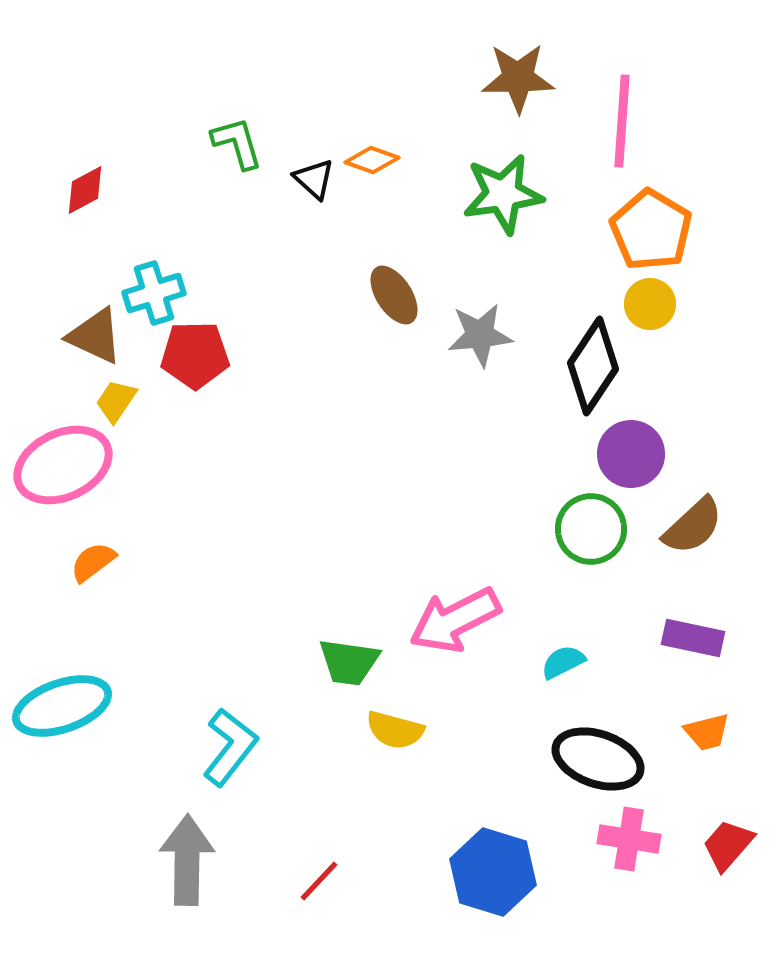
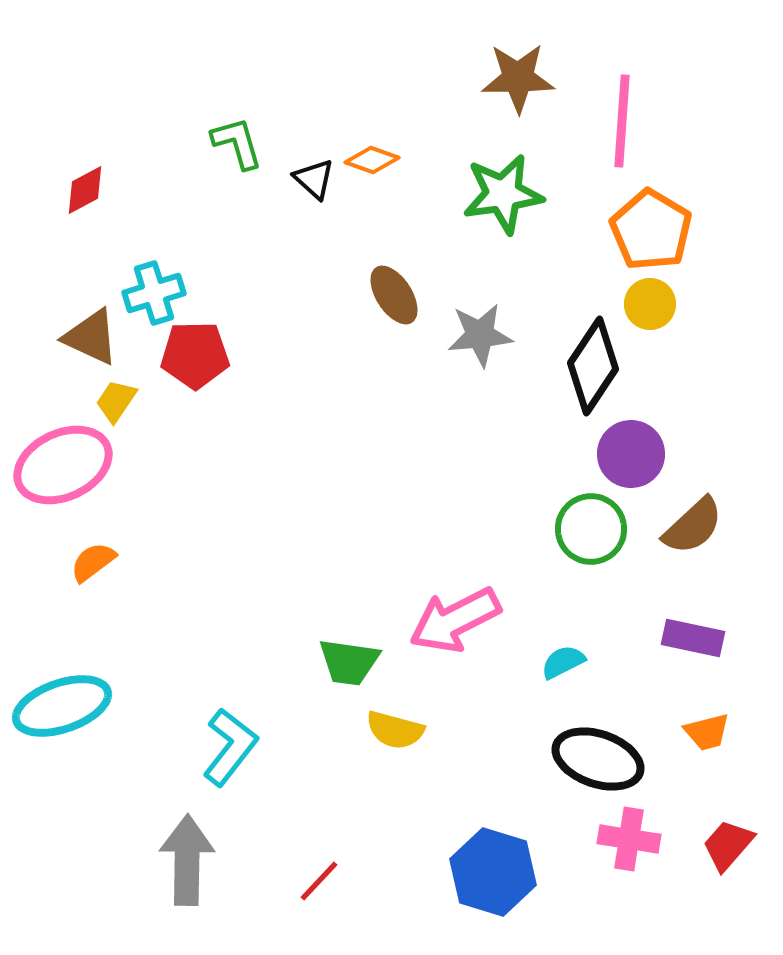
brown triangle: moved 4 px left, 1 px down
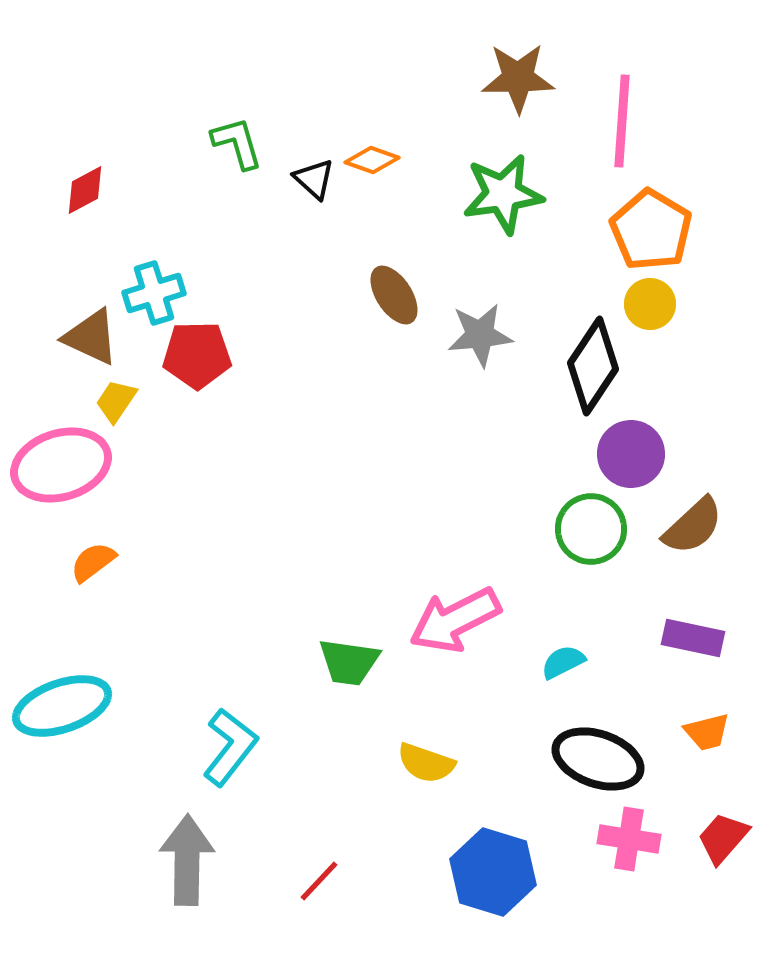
red pentagon: moved 2 px right
pink ellipse: moved 2 px left; rotated 8 degrees clockwise
yellow semicircle: moved 31 px right, 33 px down; rotated 4 degrees clockwise
red trapezoid: moved 5 px left, 7 px up
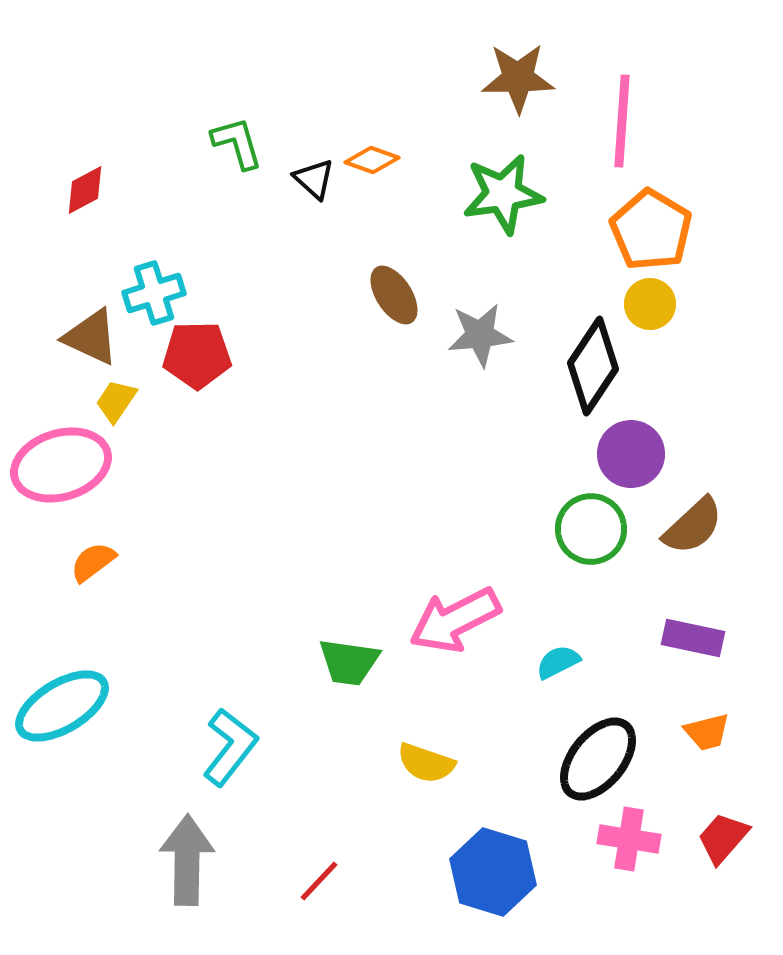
cyan semicircle: moved 5 px left
cyan ellipse: rotated 12 degrees counterclockwise
black ellipse: rotated 70 degrees counterclockwise
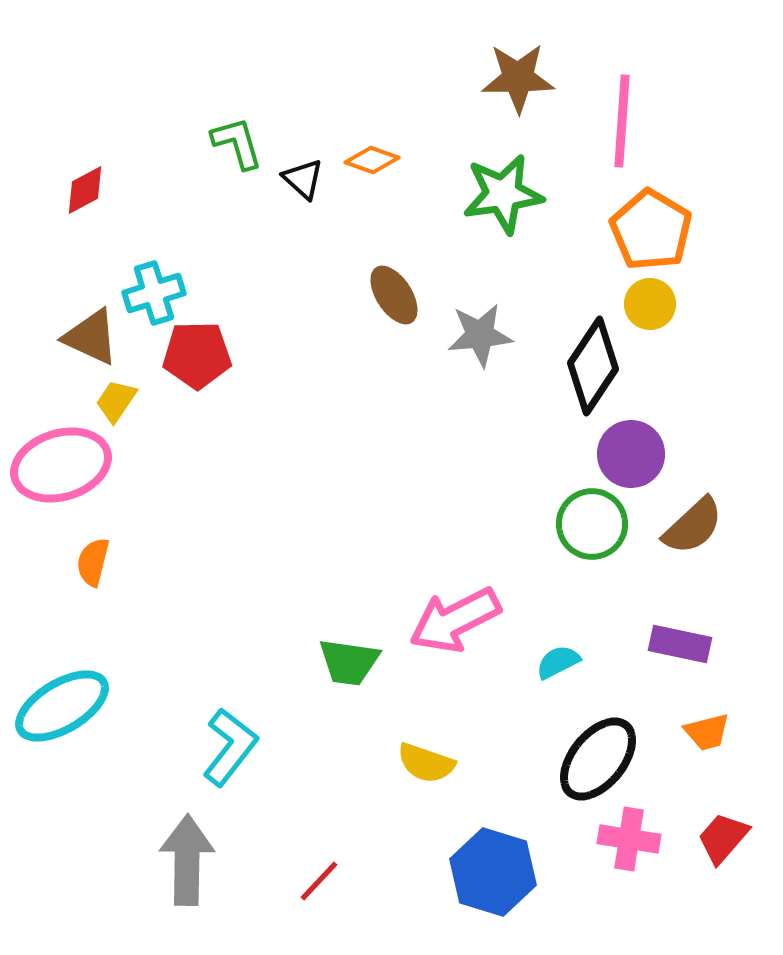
black triangle: moved 11 px left
green circle: moved 1 px right, 5 px up
orange semicircle: rotated 39 degrees counterclockwise
purple rectangle: moved 13 px left, 6 px down
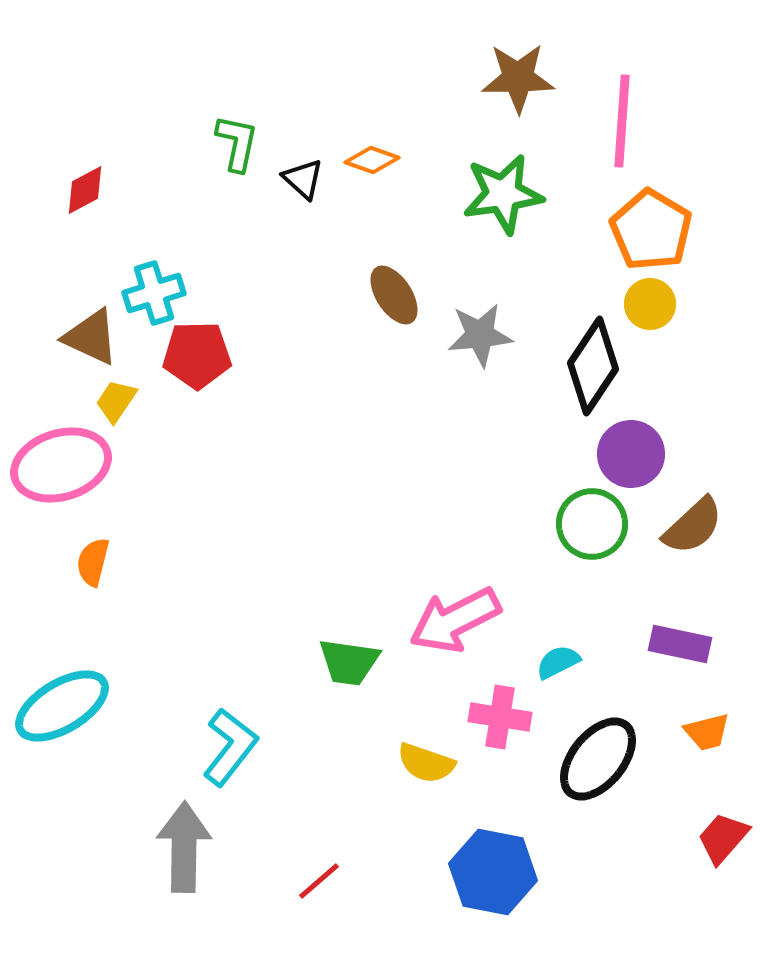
green L-shape: rotated 28 degrees clockwise
pink cross: moved 129 px left, 122 px up
gray arrow: moved 3 px left, 13 px up
blue hexagon: rotated 6 degrees counterclockwise
red line: rotated 6 degrees clockwise
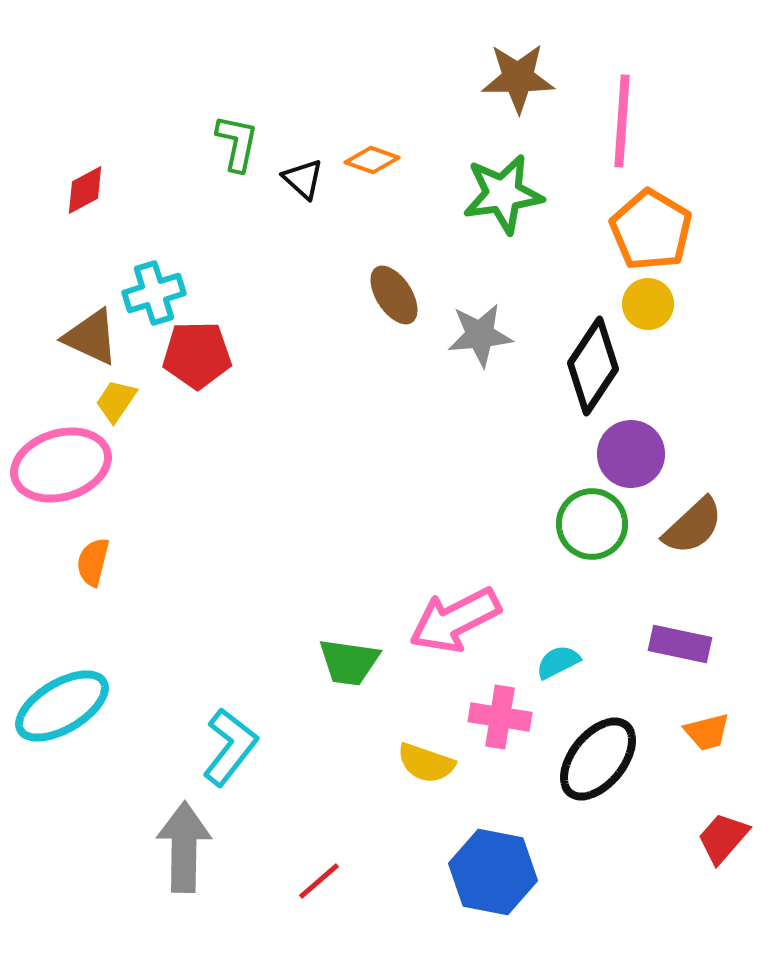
yellow circle: moved 2 px left
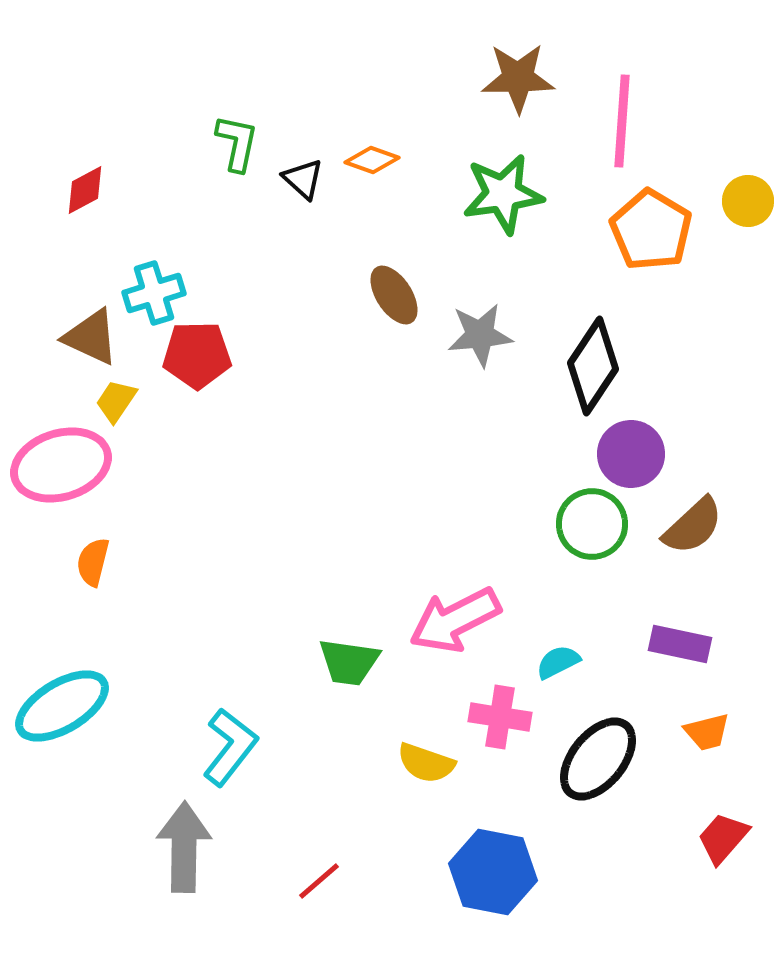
yellow circle: moved 100 px right, 103 px up
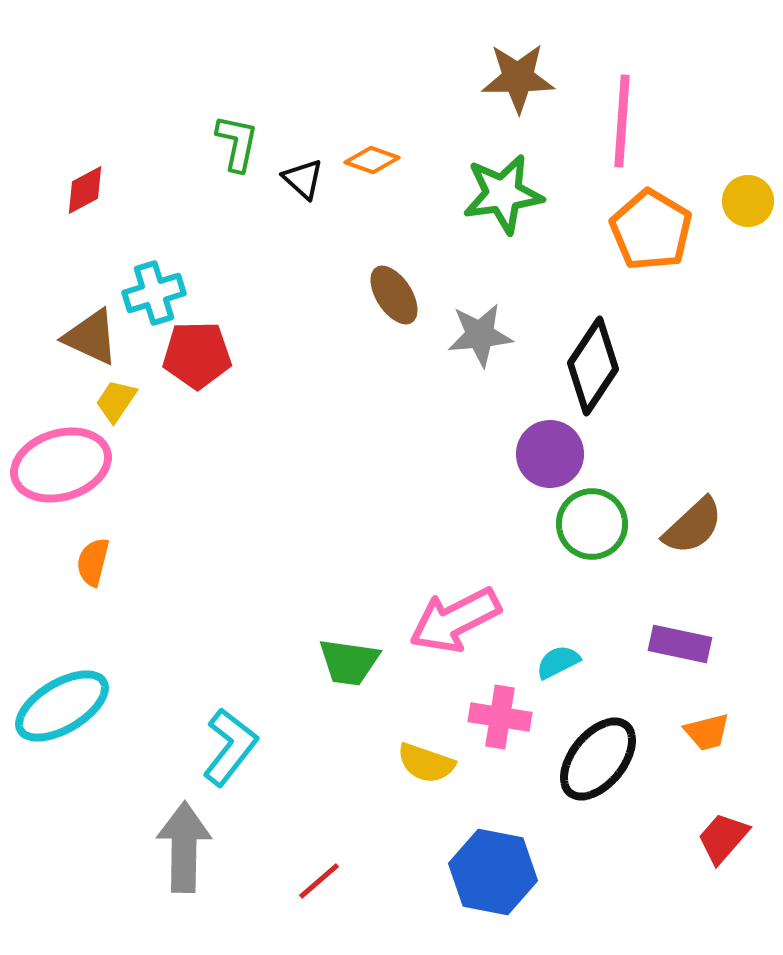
purple circle: moved 81 px left
